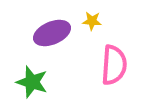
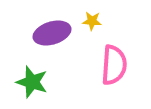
purple ellipse: rotated 6 degrees clockwise
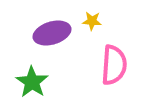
green star: rotated 16 degrees clockwise
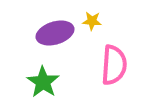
purple ellipse: moved 3 px right
green star: moved 11 px right
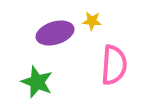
green star: moved 6 px left; rotated 12 degrees counterclockwise
